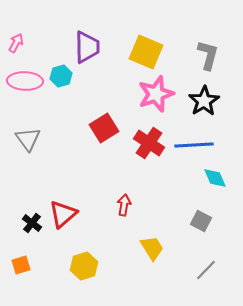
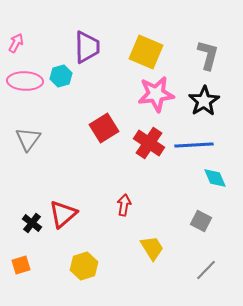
pink star: rotated 12 degrees clockwise
gray triangle: rotated 12 degrees clockwise
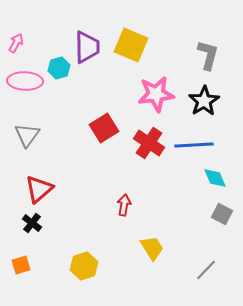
yellow square: moved 15 px left, 7 px up
cyan hexagon: moved 2 px left, 8 px up
gray triangle: moved 1 px left, 4 px up
red triangle: moved 24 px left, 25 px up
gray square: moved 21 px right, 7 px up
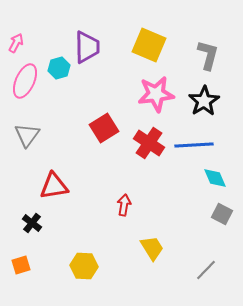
yellow square: moved 18 px right
pink ellipse: rotated 68 degrees counterclockwise
red triangle: moved 15 px right, 3 px up; rotated 32 degrees clockwise
yellow hexagon: rotated 20 degrees clockwise
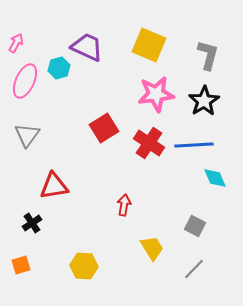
purple trapezoid: rotated 64 degrees counterclockwise
gray square: moved 27 px left, 12 px down
black cross: rotated 18 degrees clockwise
gray line: moved 12 px left, 1 px up
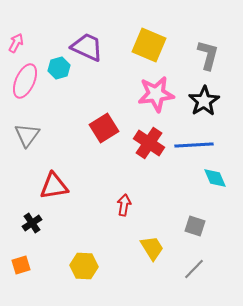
gray square: rotated 10 degrees counterclockwise
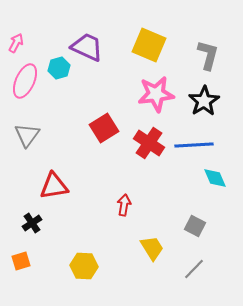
gray square: rotated 10 degrees clockwise
orange square: moved 4 px up
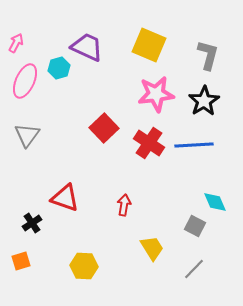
red square: rotated 12 degrees counterclockwise
cyan diamond: moved 24 px down
red triangle: moved 11 px right, 12 px down; rotated 28 degrees clockwise
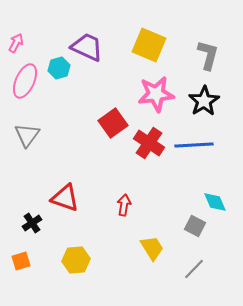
red square: moved 9 px right, 5 px up; rotated 8 degrees clockwise
yellow hexagon: moved 8 px left, 6 px up; rotated 8 degrees counterclockwise
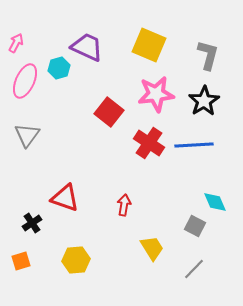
red square: moved 4 px left, 11 px up; rotated 16 degrees counterclockwise
